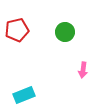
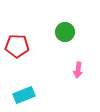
red pentagon: moved 16 px down; rotated 15 degrees clockwise
pink arrow: moved 5 px left
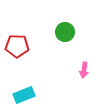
pink arrow: moved 6 px right
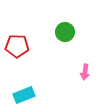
pink arrow: moved 1 px right, 2 px down
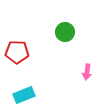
red pentagon: moved 6 px down
pink arrow: moved 2 px right
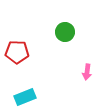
cyan rectangle: moved 1 px right, 2 px down
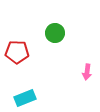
green circle: moved 10 px left, 1 px down
cyan rectangle: moved 1 px down
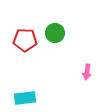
red pentagon: moved 8 px right, 12 px up
cyan rectangle: rotated 15 degrees clockwise
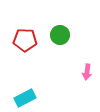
green circle: moved 5 px right, 2 px down
cyan rectangle: rotated 20 degrees counterclockwise
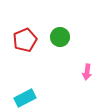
green circle: moved 2 px down
red pentagon: rotated 25 degrees counterclockwise
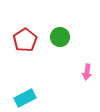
red pentagon: rotated 10 degrees counterclockwise
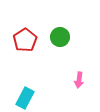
pink arrow: moved 8 px left, 8 px down
cyan rectangle: rotated 35 degrees counterclockwise
